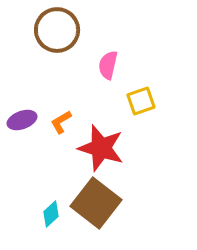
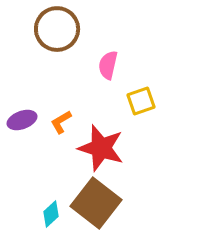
brown circle: moved 1 px up
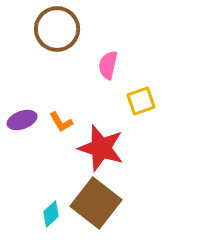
orange L-shape: rotated 90 degrees counterclockwise
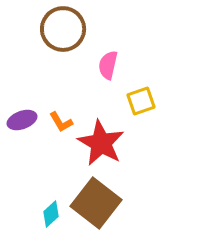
brown circle: moved 6 px right
red star: moved 5 px up; rotated 12 degrees clockwise
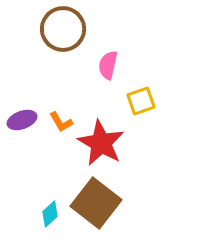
cyan diamond: moved 1 px left
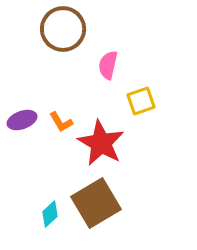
brown square: rotated 21 degrees clockwise
